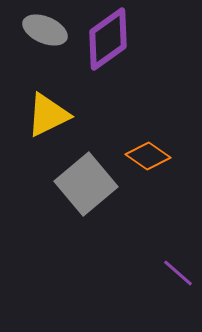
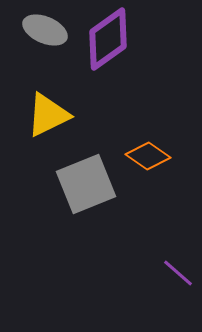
gray square: rotated 18 degrees clockwise
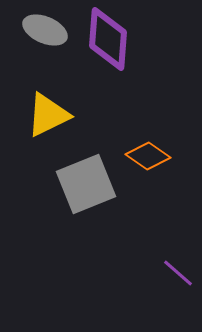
purple diamond: rotated 50 degrees counterclockwise
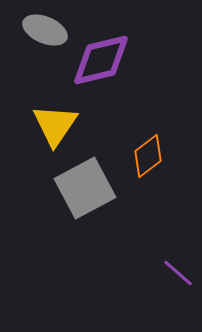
purple diamond: moved 7 px left, 21 px down; rotated 72 degrees clockwise
yellow triangle: moved 7 px right, 10 px down; rotated 30 degrees counterclockwise
orange diamond: rotated 72 degrees counterclockwise
gray square: moved 1 px left, 4 px down; rotated 6 degrees counterclockwise
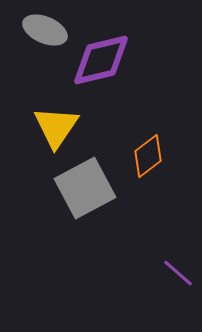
yellow triangle: moved 1 px right, 2 px down
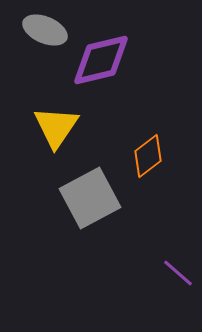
gray square: moved 5 px right, 10 px down
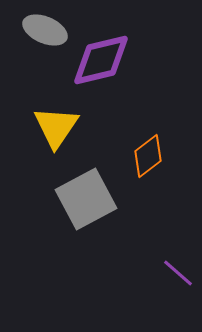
gray square: moved 4 px left, 1 px down
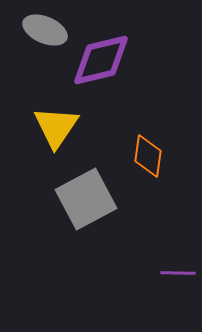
orange diamond: rotated 45 degrees counterclockwise
purple line: rotated 40 degrees counterclockwise
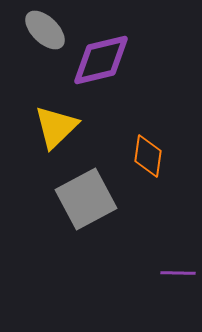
gray ellipse: rotated 21 degrees clockwise
yellow triangle: rotated 12 degrees clockwise
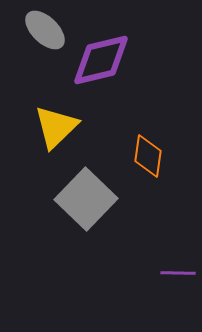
gray square: rotated 18 degrees counterclockwise
